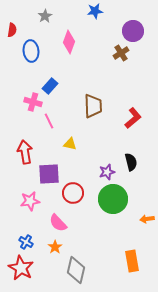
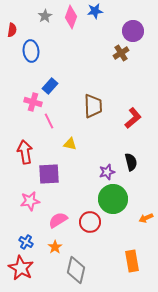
pink diamond: moved 2 px right, 25 px up
red circle: moved 17 px right, 29 px down
orange arrow: moved 1 px left, 1 px up; rotated 16 degrees counterclockwise
pink semicircle: moved 3 px up; rotated 102 degrees clockwise
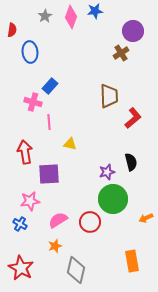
blue ellipse: moved 1 px left, 1 px down
brown trapezoid: moved 16 px right, 10 px up
pink line: moved 1 px down; rotated 21 degrees clockwise
blue cross: moved 6 px left, 18 px up
orange star: moved 1 px up; rotated 16 degrees clockwise
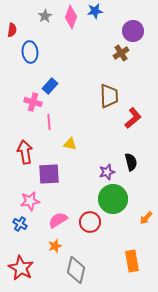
orange arrow: rotated 24 degrees counterclockwise
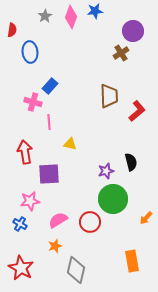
red L-shape: moved 4 px right, 7 px up
purple star: moved 1 px left, 1 px up
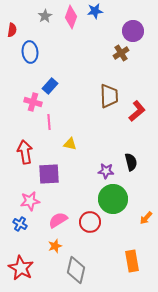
purple star: rotated 21 degrees clockwise
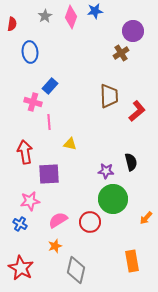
red semicircle: moved 6 px up
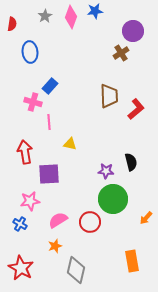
red L-shape: moved 1 px left, 2 px up
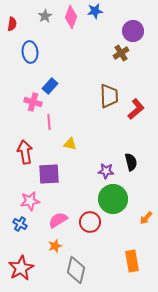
red star: rotated 15 degrees clockwise
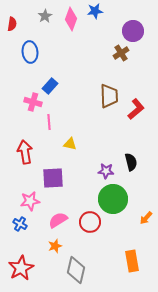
pink diamond: moved 2 px down
purple square: moved 4 px right, 4 px down
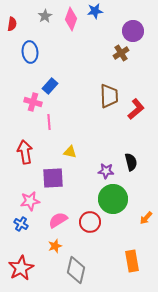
yellow triangle: moved 8 px down
blue cross: moved 1 px right
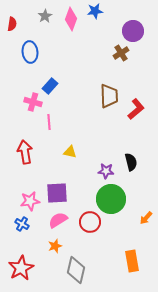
purple square: moved 4 px right, 15 px down
green circle: moved 2 px left
blue cross: moved 1 px right
